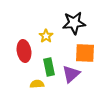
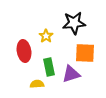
purple triangle: rotated 24 degrees clockwise
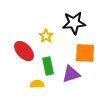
red ellipse: rotated 35 degrees counterclockwise
green rectangle: moved 1 px left, 1 px up
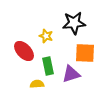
yellow star: rotated 16 degrees counterclockwise
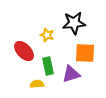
yellow star: moved 1 px right, 1 px up
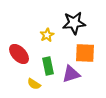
yellow star: rotated 24 degrees clockwise
red ellipse: moved 5 px left, 3 px down
yellow semicircle: moved 3 px left; rotated 144 degrees counterclockwise
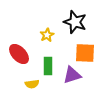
black star: moved 1 px right, 1 px up; rotated 25 degrees clockwise
green rectangle: rotated 12 degrees clockwise
purple triangle: moved 1 px right, 1 px down
yellow semicircle: moved 2 px left; rotated 40 degrees counterclockwise
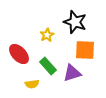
orange square: moved 3 px up
green rectangle: rotated 42 degrees counterclockwise
purple triangle: moved 2 px up
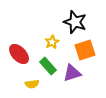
yellow star: moved 5 px right, 7 px down
orange square: rotated 20 degrees counterclockwise
